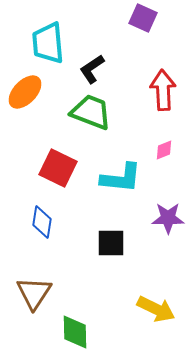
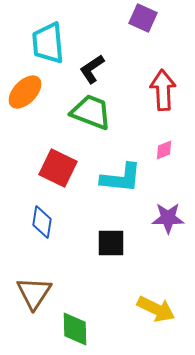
green diamond: moved 3 px up
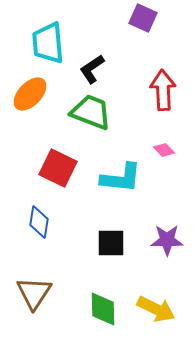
orange ellipse: moved 5 px right, 2 px down
pink diamond: rotated 70 degrees clockwise
purple star: moved 1 px left, 22 px down
blue diamond: moved 3 px left
green diamond: moved 28 px right, 20 px up
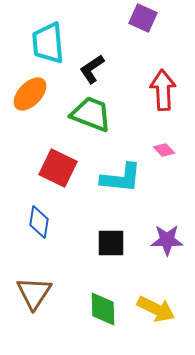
green trapezoid: moved 2 px down
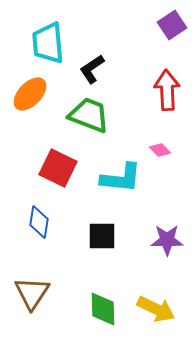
purple square: moved 29 px right, 7 px down; rotated 32 degrees clockwise
red arrow: moved 4 px right
green trapezoid: moved 2 px left, 1 px down
pink diamond: moved 4 px left
black square: moved 9 px left, 7 px up
brown triangle: moved 2 px left
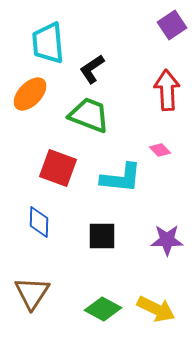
red square: rotated 6 degrees counterclockwise
blue diamond: rotated 8 degrees counterclockwise
green diamond: rotated 60 degrees counterclockwise
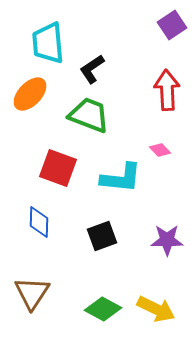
black square: rotated 20 degrees counterclockwise
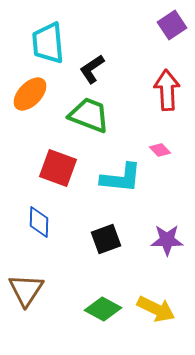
black square: moved 4 px right, 3 px down
brown triangle: moved 6 px left, 3 px up
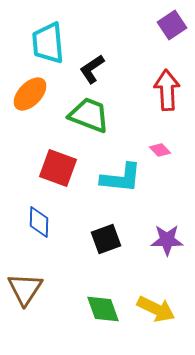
brown triangle: moved 1 px left, 1 px up
green diamond: rotated 42 degrees clockwise
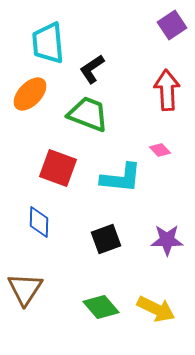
green trapezoid: moved 1 px left, 1 px up
green diamond: moved 2 px left, 2 px up; rotated 21 degrees counterclockwise
